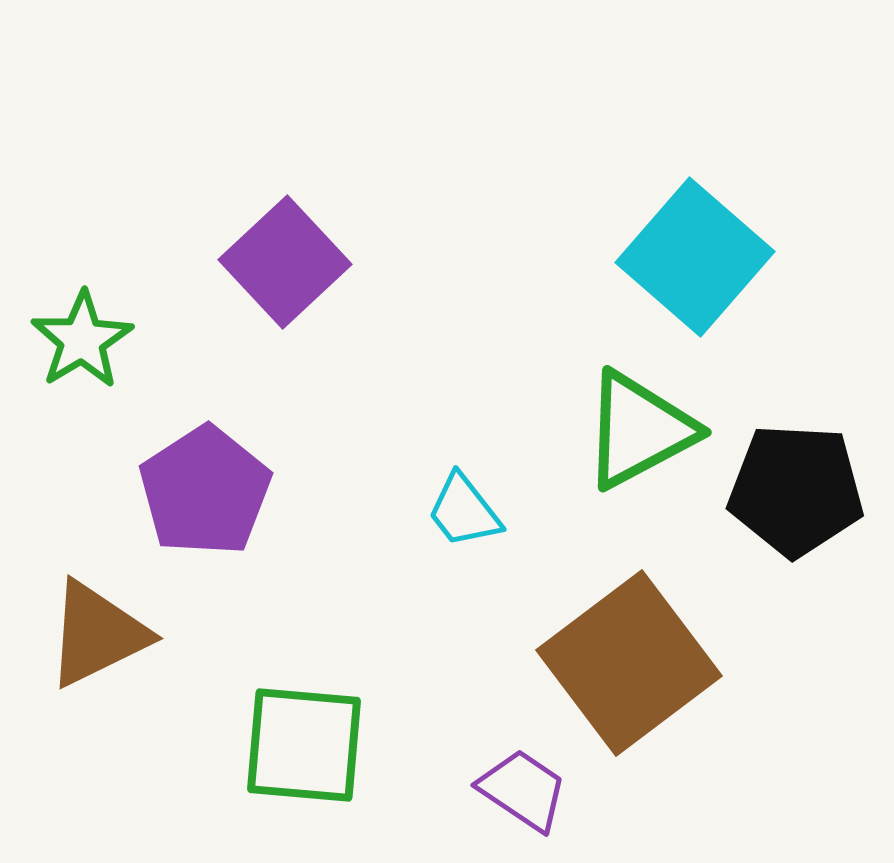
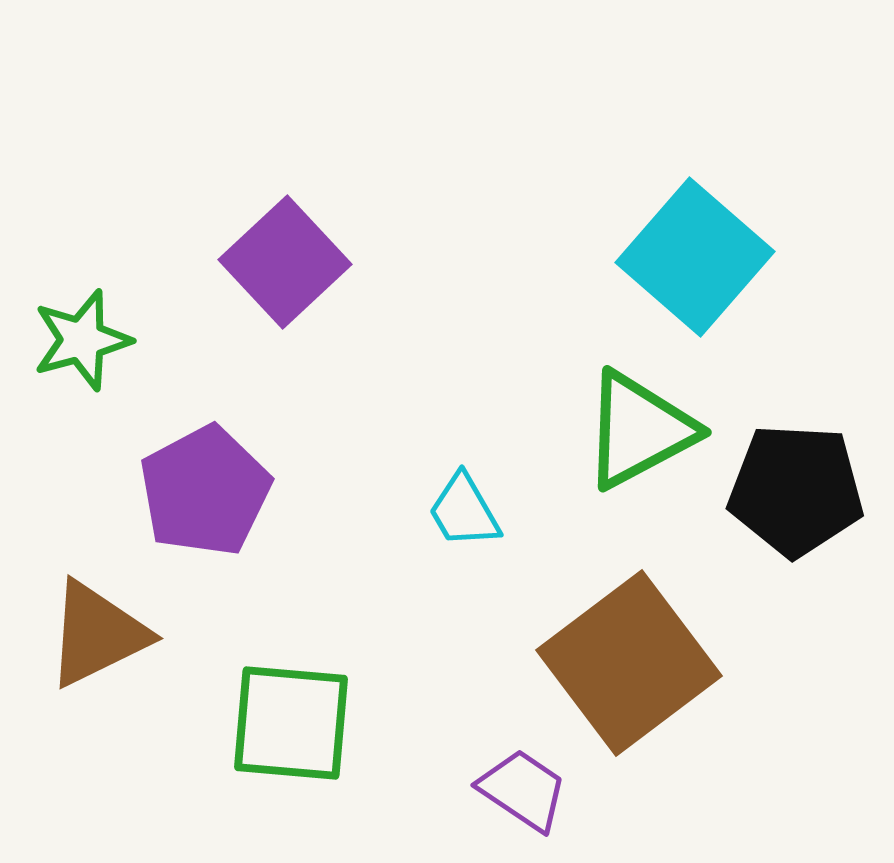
green star: rotated 16 degrees clockwise
purple pentagon: rotated 5 degrees clockwise
cyan trapezoid: rotated 8 degrees clockwise
green square: moved 13 px left, 22 px up
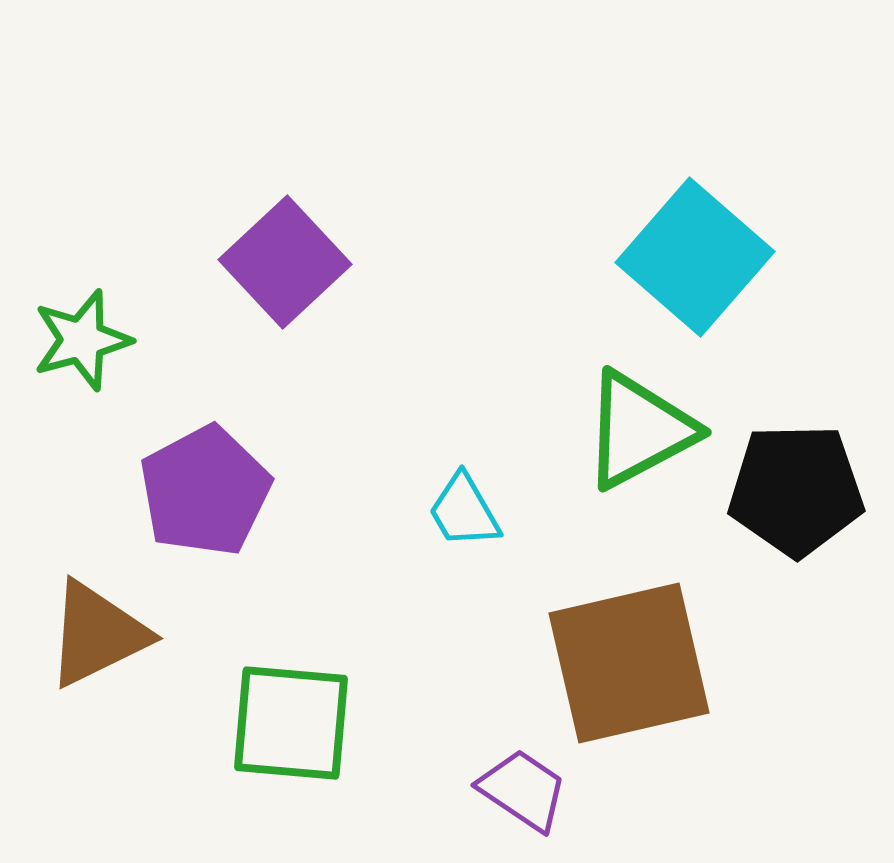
black pentagon: rotated 4 degrees counterclockwise
brown square: rotated 24 degrees clockwise
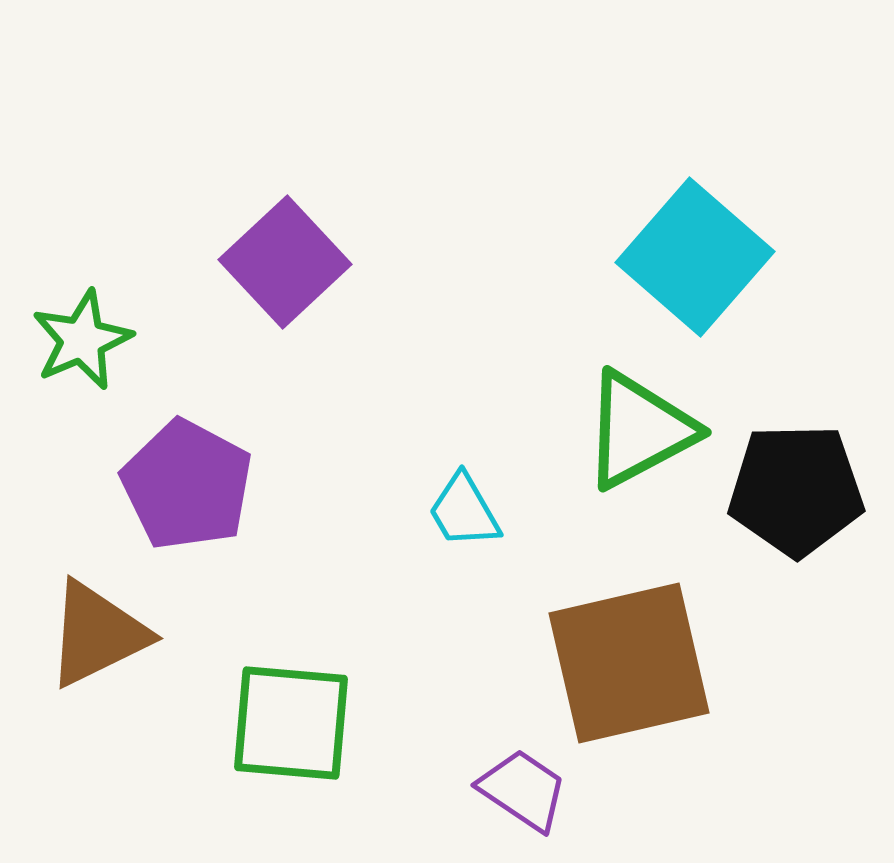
green star: rotated 8 degrees counterclockwise
purple pentagon: moved 18 px left, 6 px up; rotated 16 degrees counterclockwise
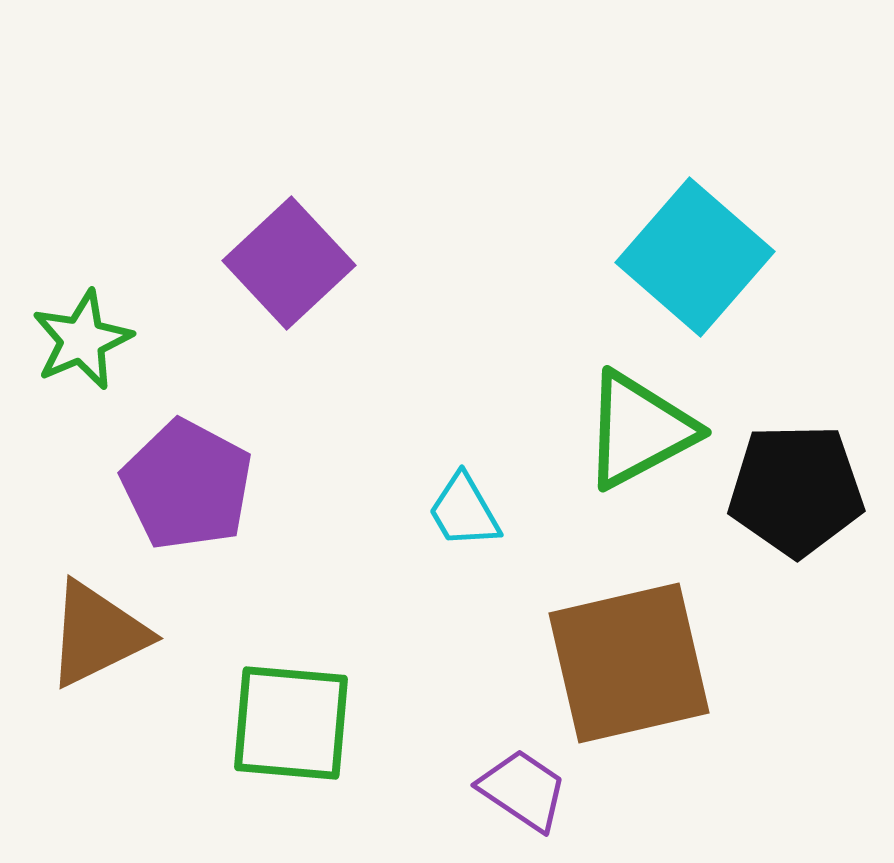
purple square: moved 4 px right, 1 px down
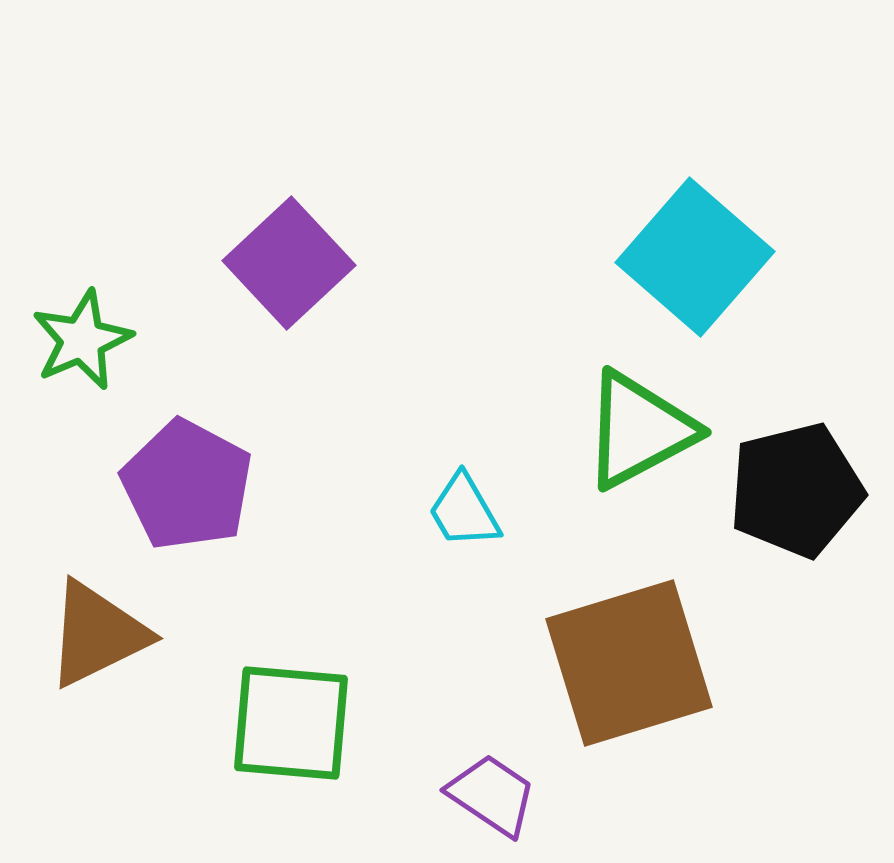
black pentagon: rotated 13 degrees counterclockwise
brown square: rotated 4 degrees counterclockwise
purple trapezoid: moved 31 px left, 5 px down
